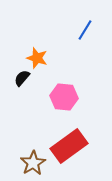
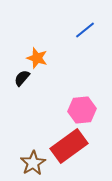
blue line: rotated 20 degrees clockwise
pink hexagon: moved 18 px right, 13 px down; rotated 12 degrees counterclockwise
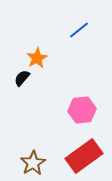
blue line: moved 6 px left
orange star: rotated 25 degrees clockwise
red rectangle: moved 15 px right, 10 px down
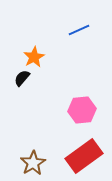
blue line: rotated 15 degrees clockwise
orange star: moved 3 px left, 1 px up
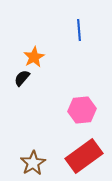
blue line: rotated 70 degrees counterclockwise
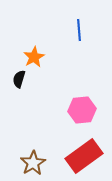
black semicircle: moved 3 px left, 1 px down; rotated 24 degrees counterclockwise
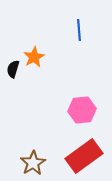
black semicircle: moved 6 px left, 10 px up
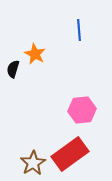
orange star: moved 1 px right, 3 px up; rotated 15 degrees counterclockwise
red rectangle: moved 14 px left, 2 px up
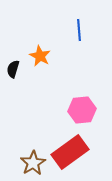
orange star: moved 5 px right, 2 px down
red rectangle: moved 2 px up
